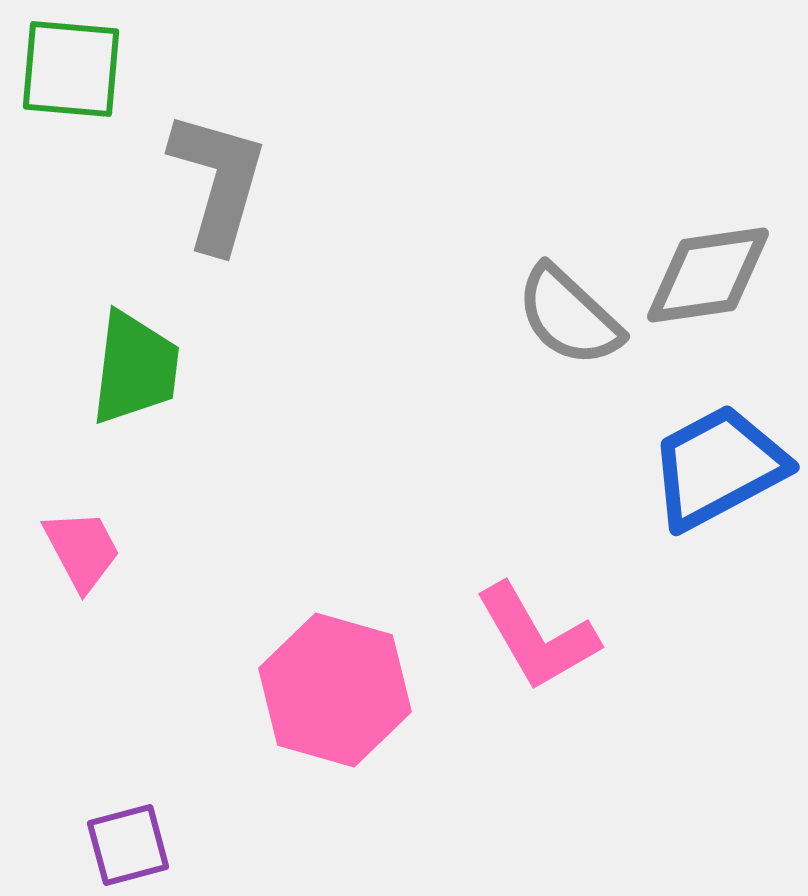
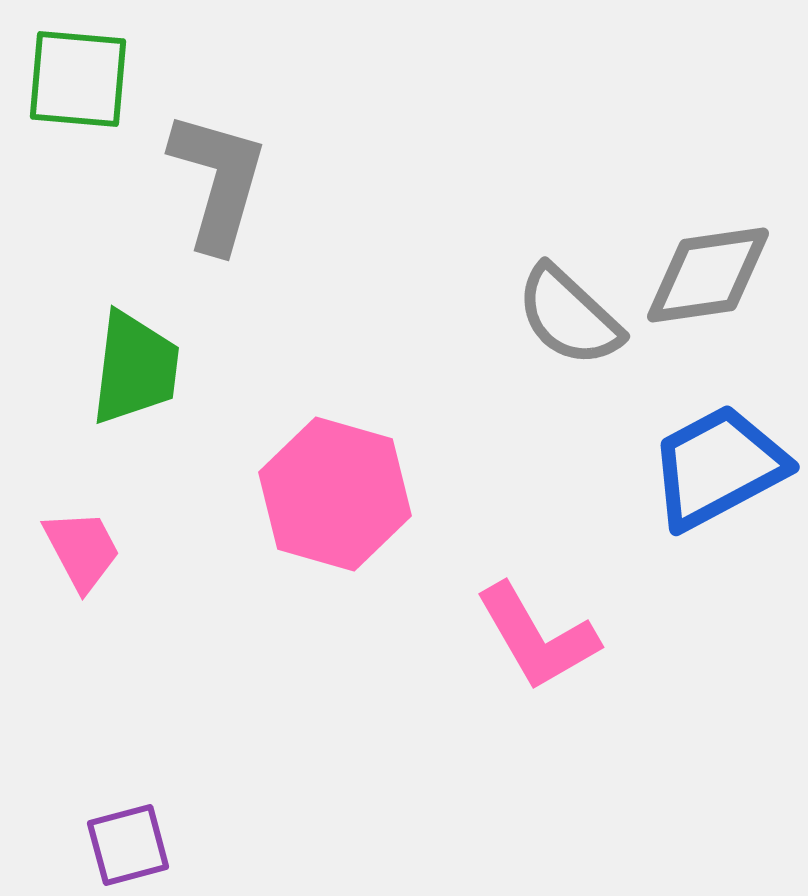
green square: moved 7 px right, 10 px down
pink hexagon: moved 196 px up
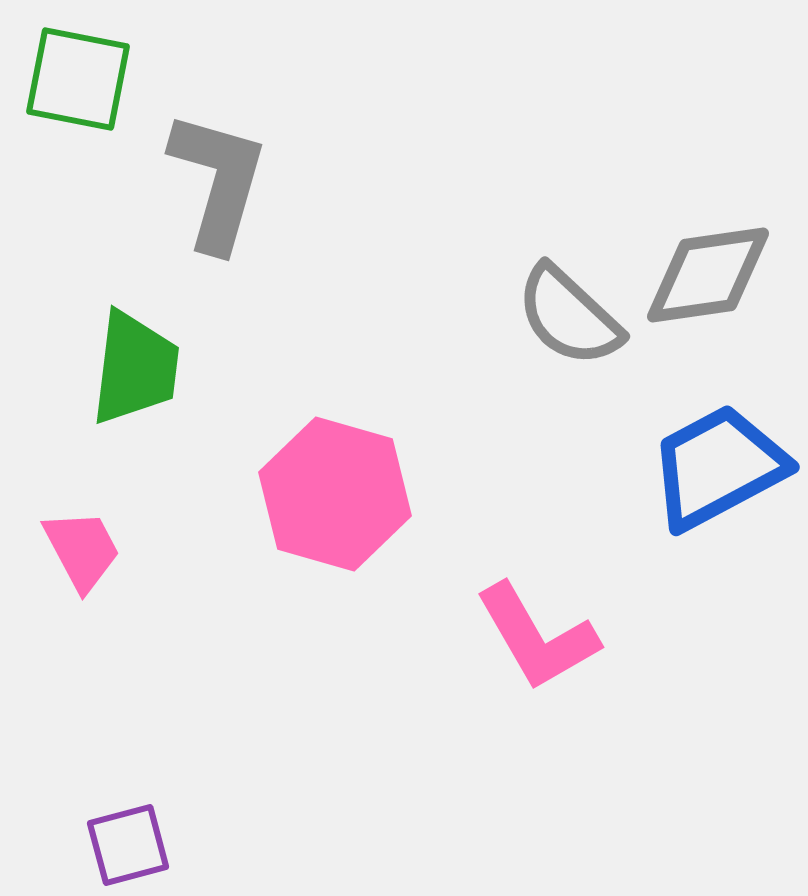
green square: rotated 6 degrees clockwise
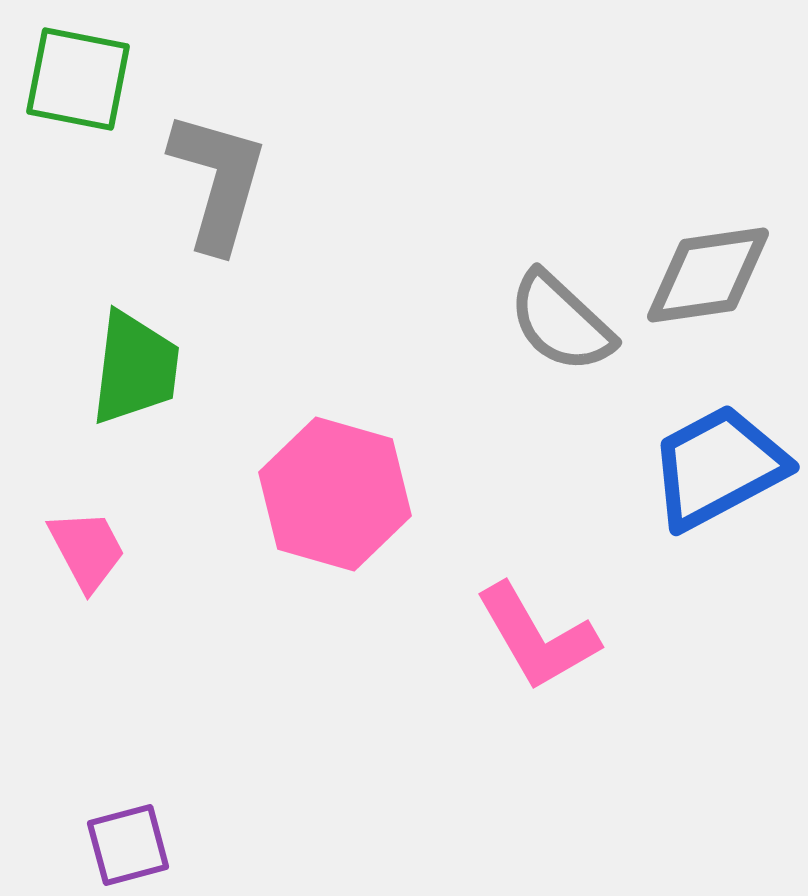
gray semicircle: moved 8 px left, 6 px down
pink trapezoid: moved 5 px right
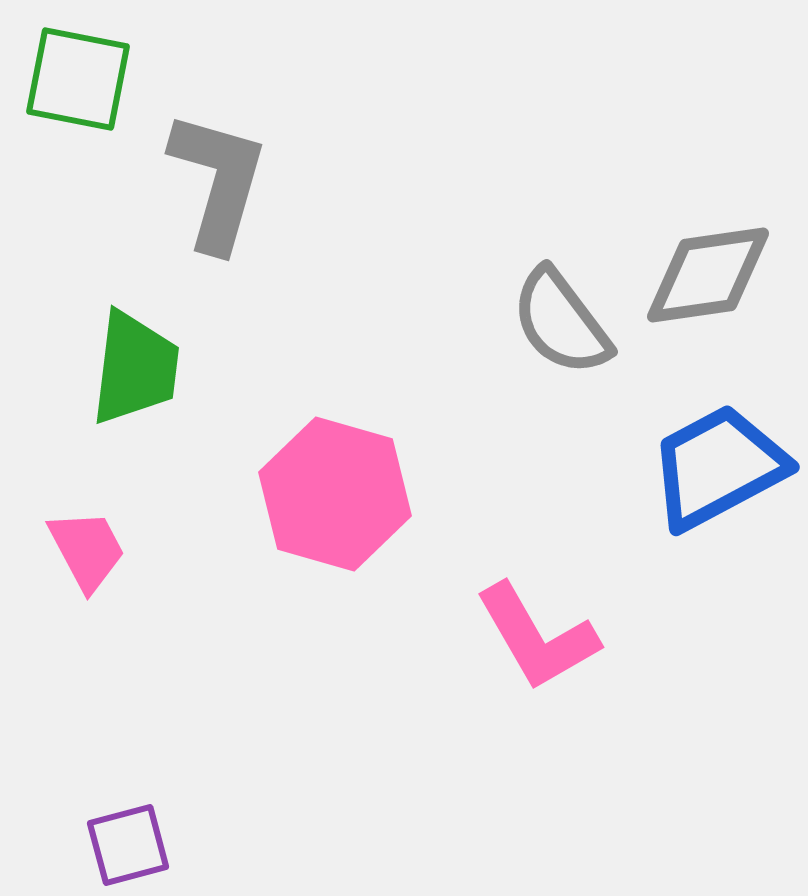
gray semicircle: rotated 10 degrees clockwise
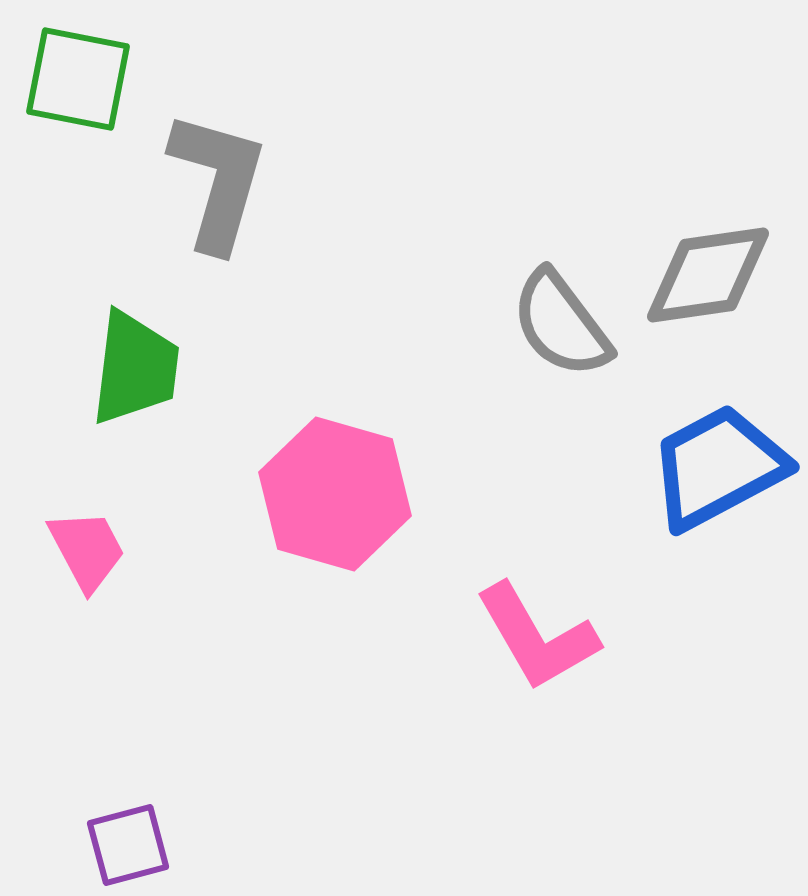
gray semicircle: moved 2 px down
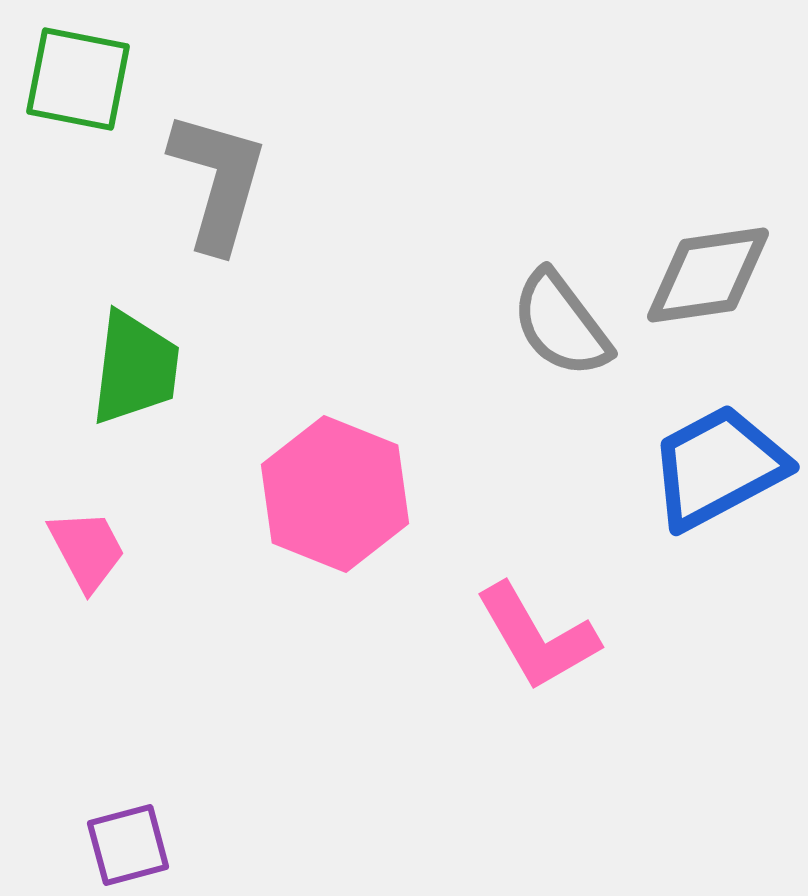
pink hexagon: rotated 6 degrees clockwise
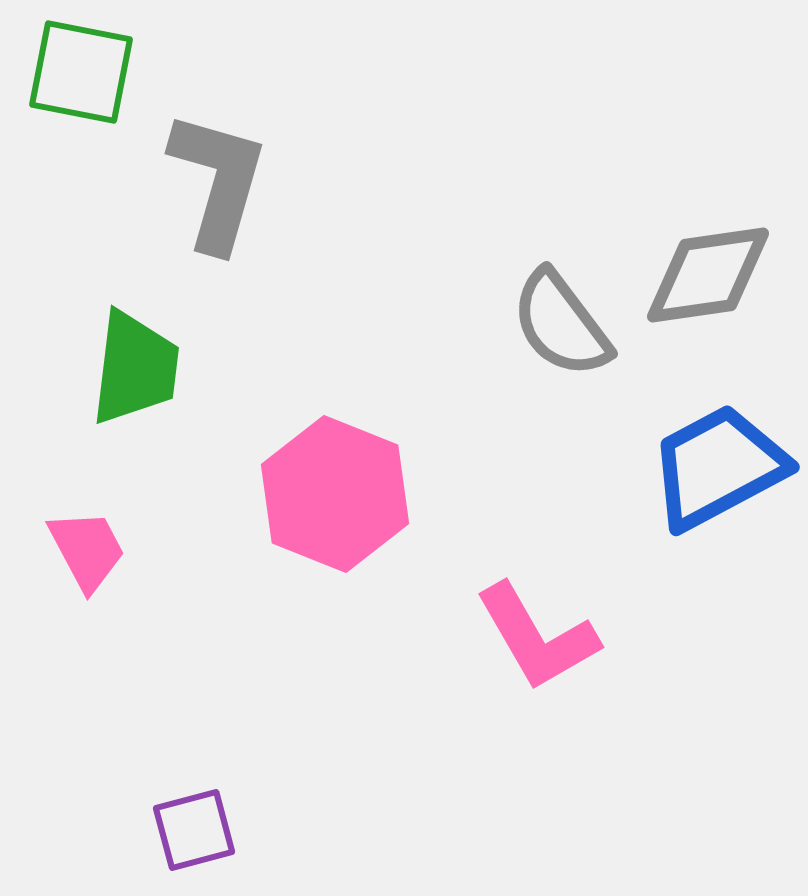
green square: moved 3 px right, 7 px up
purple square: moved 66 px right, 15 px up
